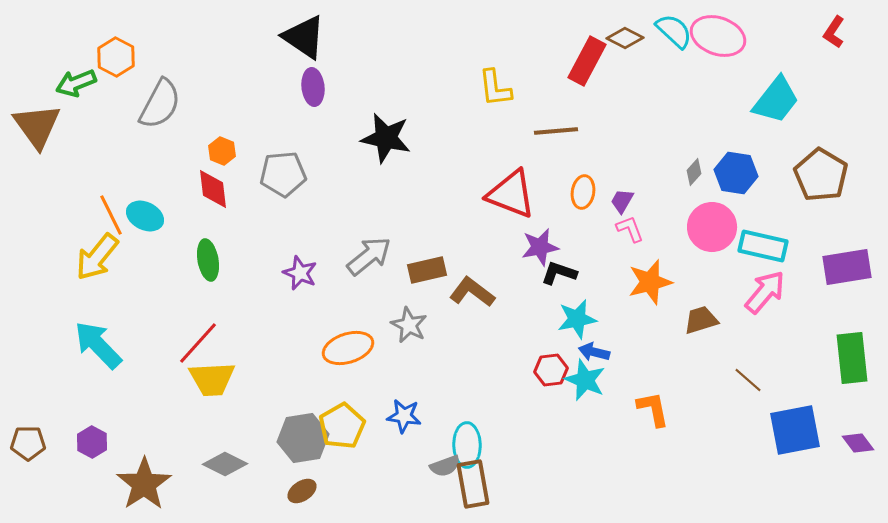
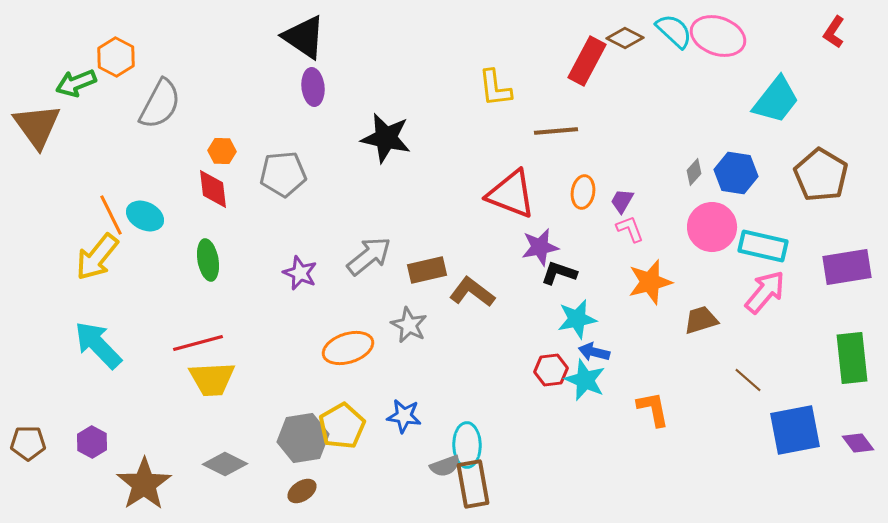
orange hexagon at (222, 151): rotated 20 degrees counterclockwise
red line at (198, 343): rotated 33 degrees clockwise
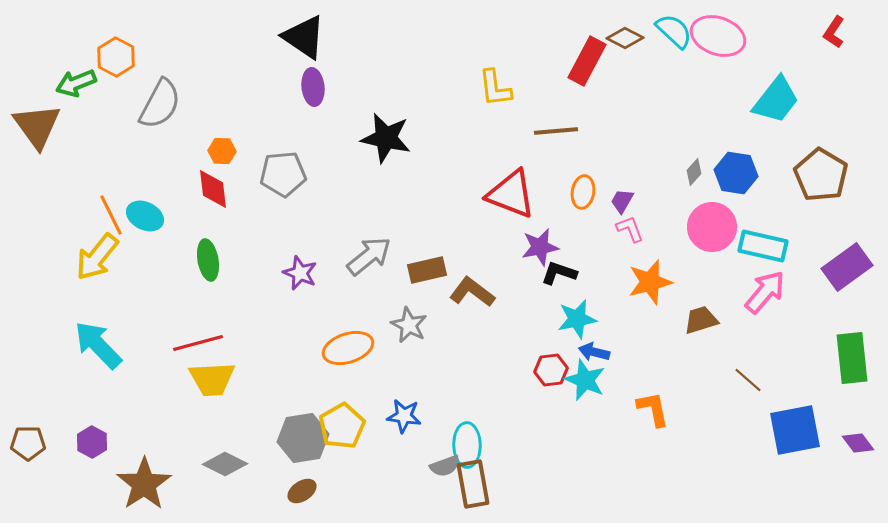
purple rectangle at (847, 267): rotated 27 degrees counterclockwise
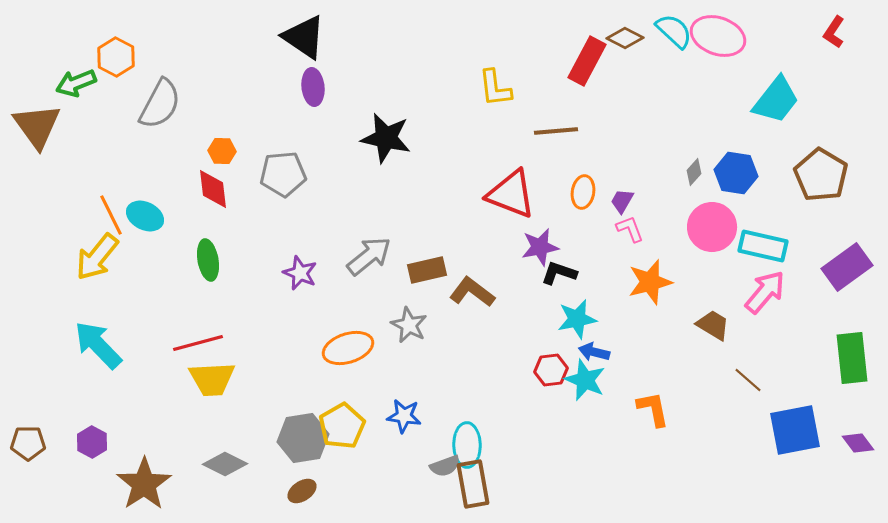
brown trapezoid at (701, 320): moved 12 px right, 5 px down; rotated 48 degrees clockwise
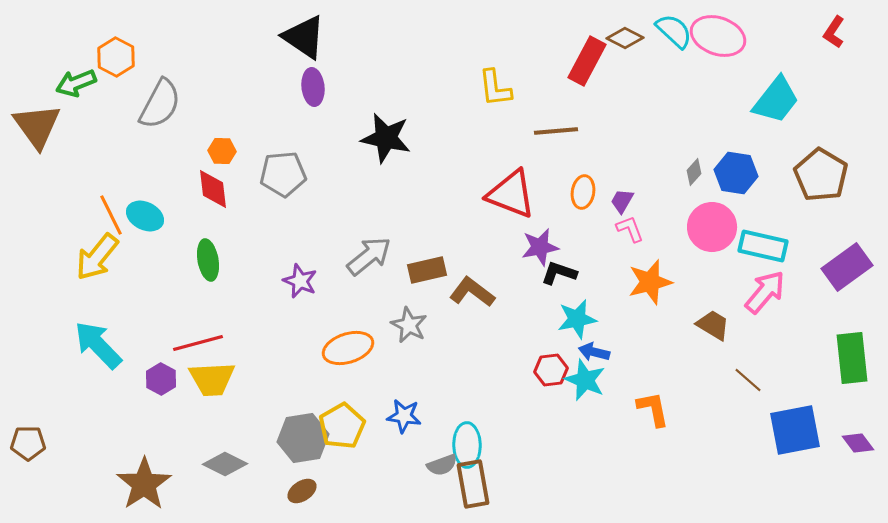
purple star at (300, 273): moved 8 px down
purple hexagon at (92, 442): moved 69 px right, 63 px up
gray semicircle at (445, 466): moved 3 px left, 1 px up
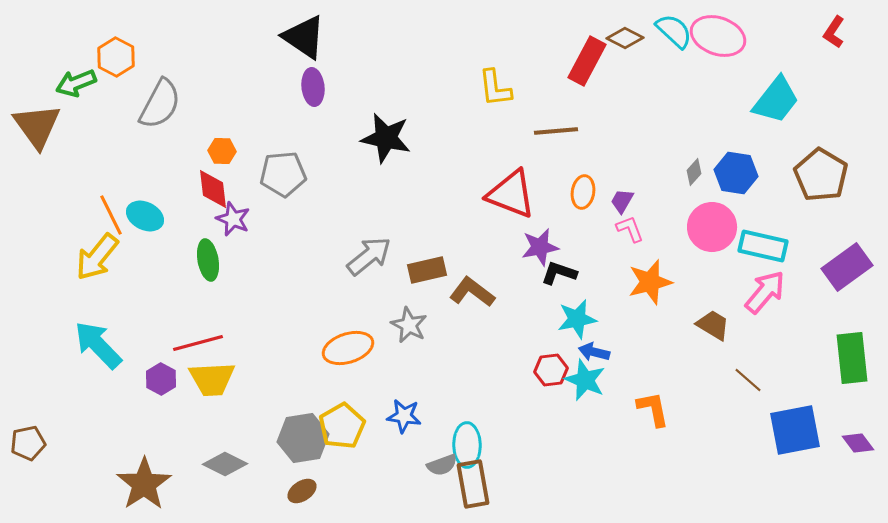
purple star at (300, 281): moved 67 px left, 62 px up
brown pentagon at (28, 443): rotated 12 degrees counterclockwise
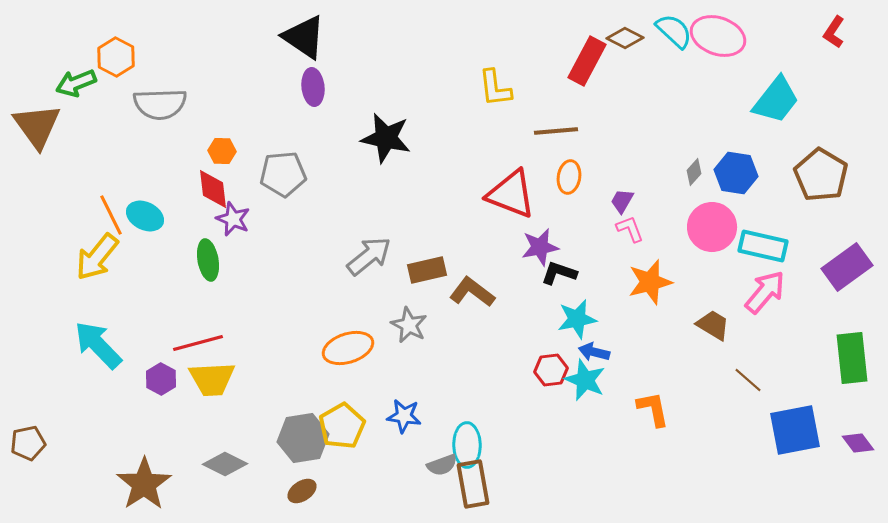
gray semicircle at (160, 104): rotated 60 degrees clockwise
orange ellipse at (583, 192): moved 14 px left, 15 px up
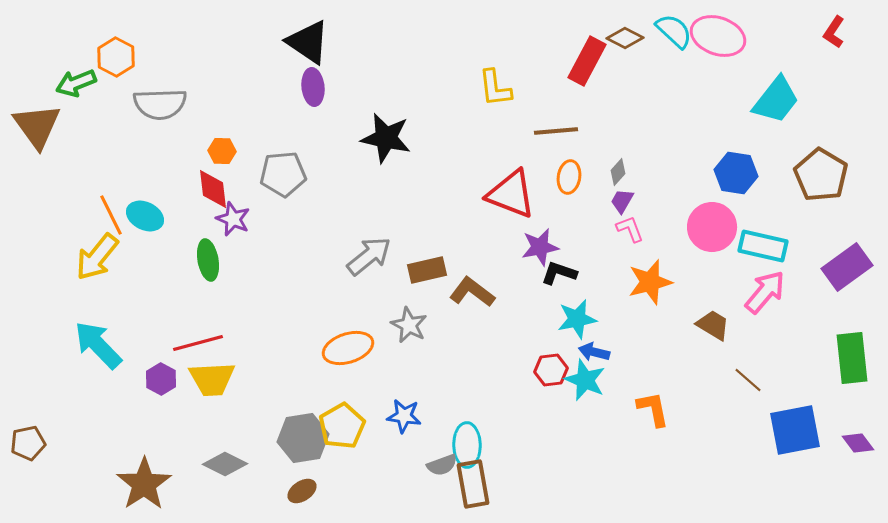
black triangle at (304, 37): moved 4 px right, 5 px down
gray diamond at (694, 172): moved 76 px left
